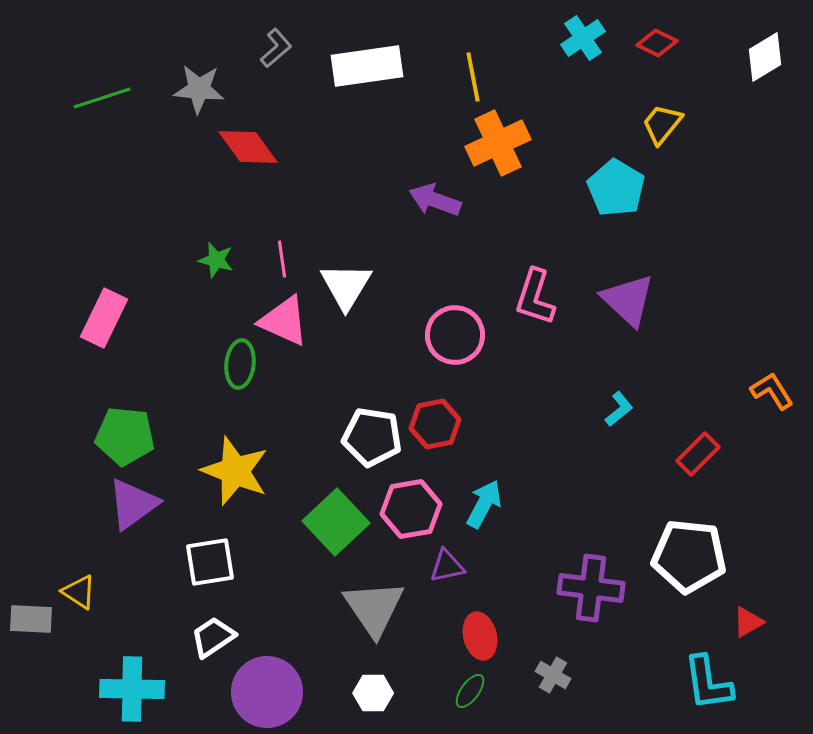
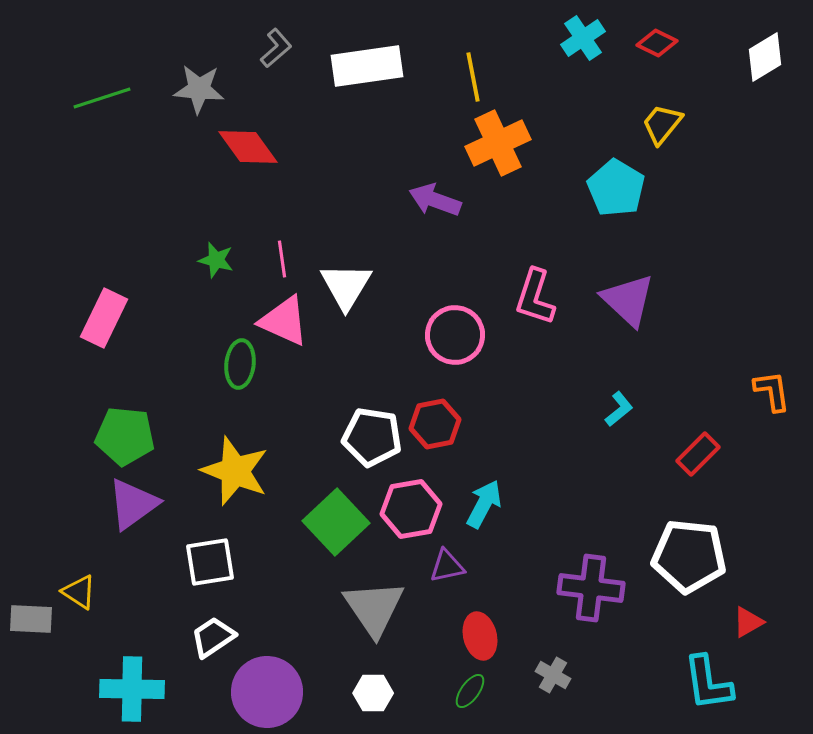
orange L-shape at (772, 391): rotated 24 degrees clockwise
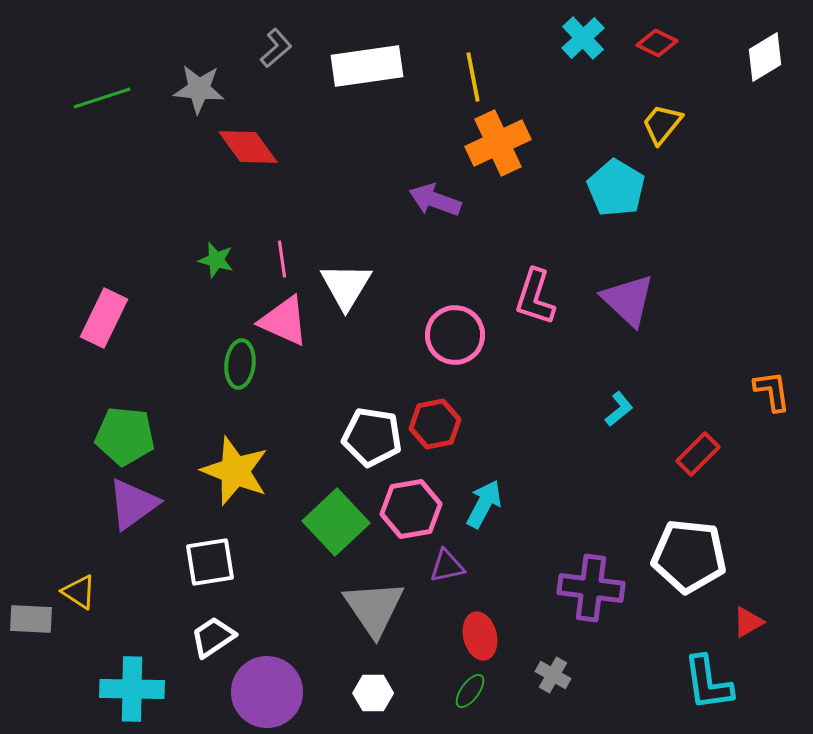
cyan cross at (583, 38): rotated 9 degrees counterclockwise
